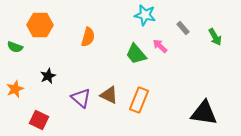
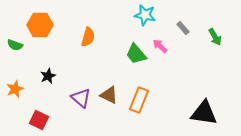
green semicircle: moved 2 px up
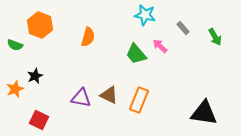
orange hexagon: rotated 20 degrees clockwise
black star: moved 13 px left
purple triangle: rotated 30 degrees counterclockwise
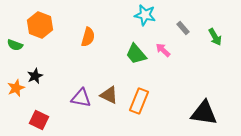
pink arrow: moved 3 px right, 4 px down
orange star: moved 1 px right, 1 px up
orange rectangle: moved 1 px down
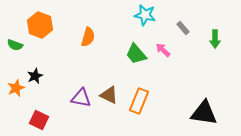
green arrow: moved 2 px down; rotated 30 degrees clockwise
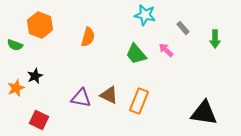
pink arrow: moved 3 px right
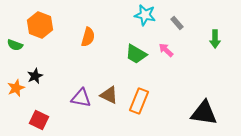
gray rectangle: moved 6 px left, 5 px up
green trapezoid: rotated 20 degrees counterclockwise
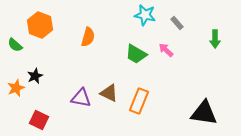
green semicircle: rotated 21 degrees clockwise
brown triangle: moved 2 px up
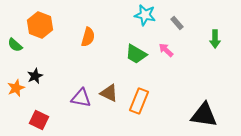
black triangle: moved 2 px down
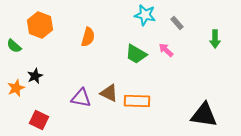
green semicircle: moved 1 px left, 1 px down
orange rectangle: moved 2 px left; rotated 70 degrees clockwise
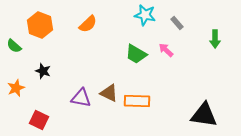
orange semicircle: moved 13 px up; rotated 30 degrees clockwise
black star: moved 8 px right, 5 px up; rotated 28 degrees counterclockwise
